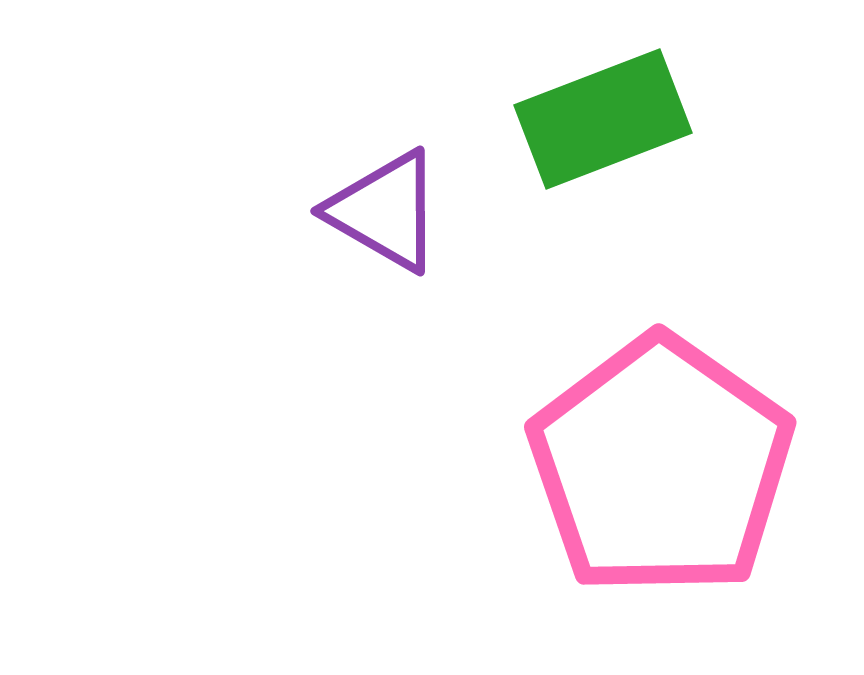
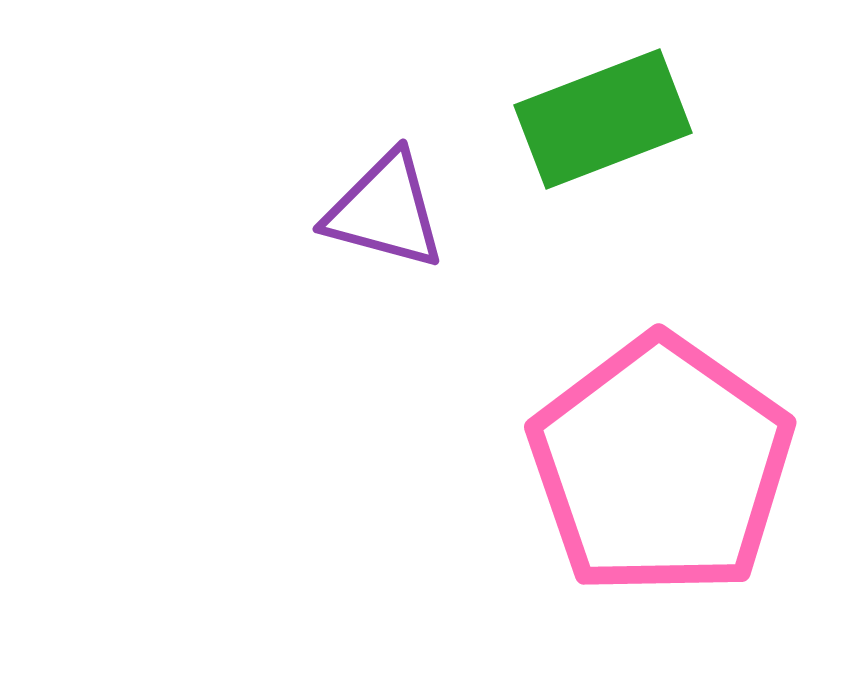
purple triangle: rotated 15 degrees counterclockwise
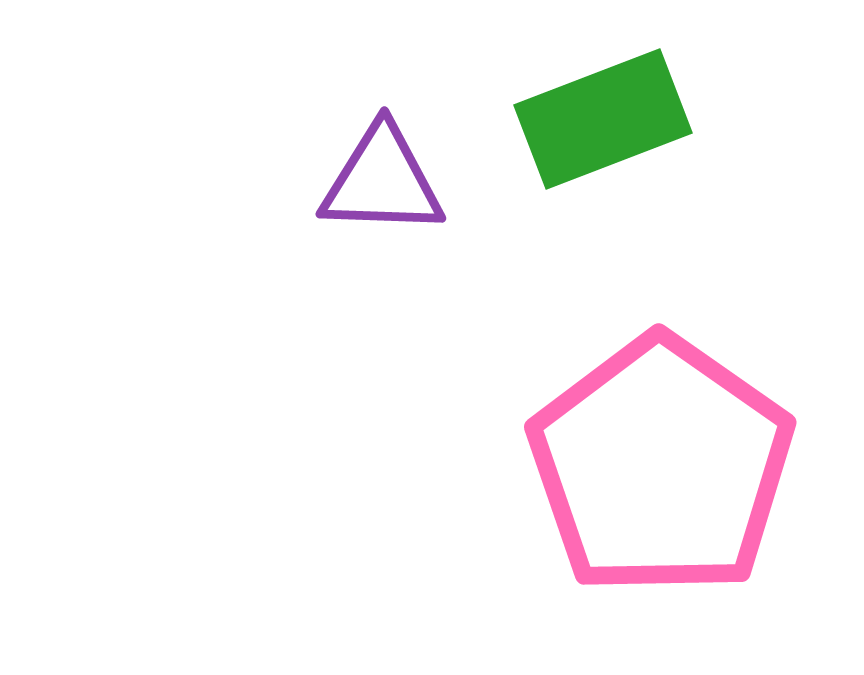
purple triangle: moved 3 px left, 30 px up; rotated 13 degrees counterclockwise
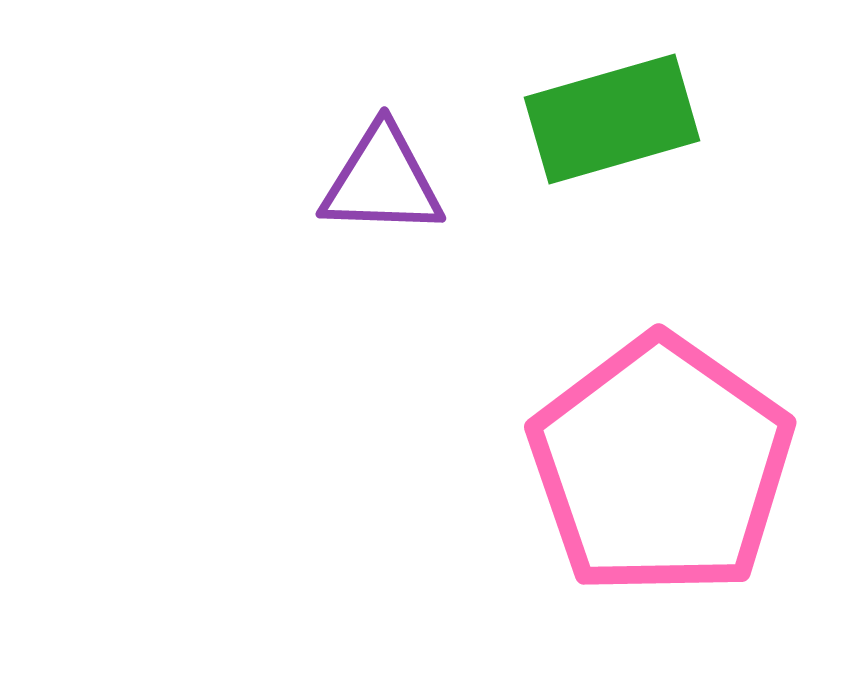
green rectangle: moved 9 px right; rotated 5 degrees clockwise
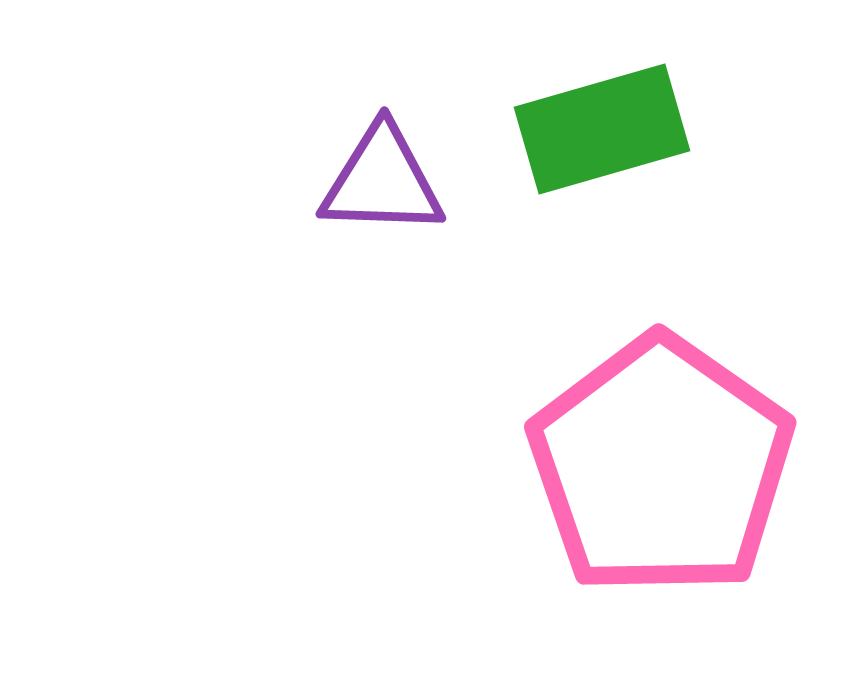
green rectangle: moved 10 px left, 10 px down
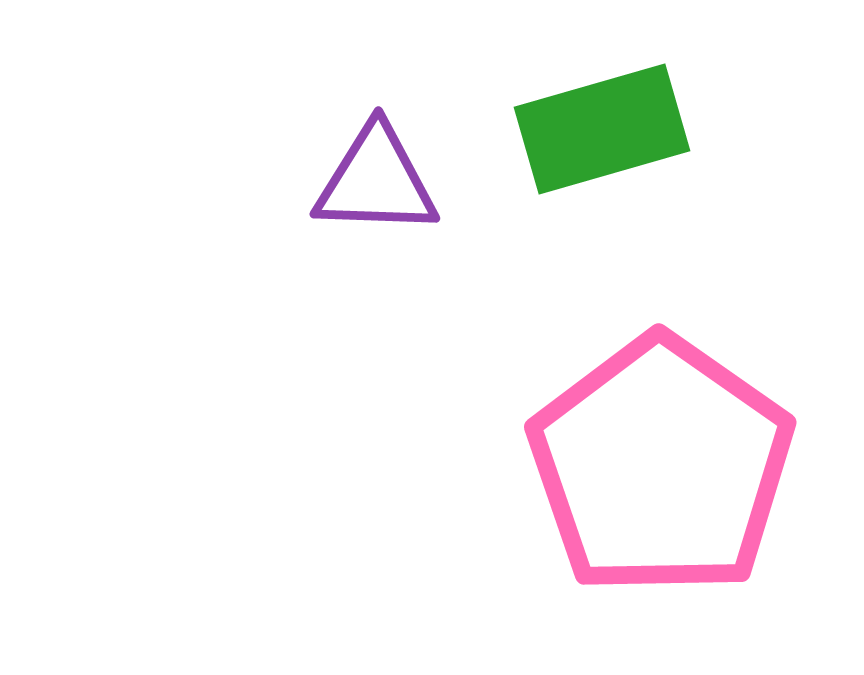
purple triangle: moved 6 px left
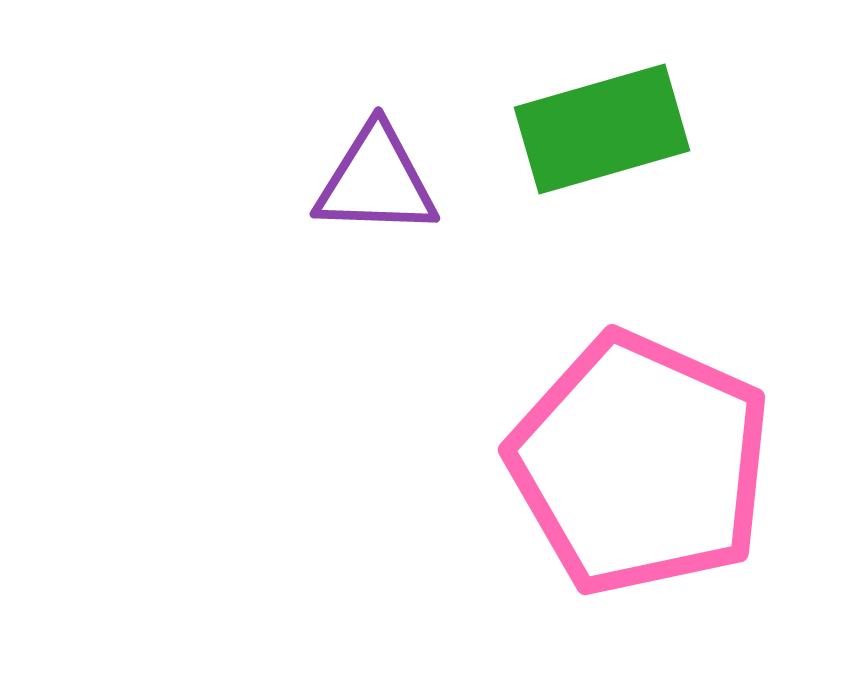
pink pentagon: moved 21 px left, 2 px up; rotated 11 degrees counterclockwise
